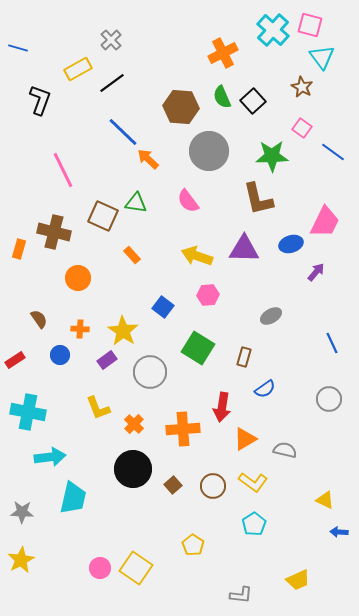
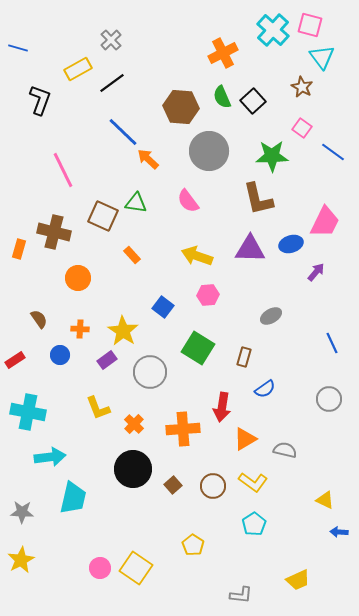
purple triangle at (244, 249): moved 6 px right
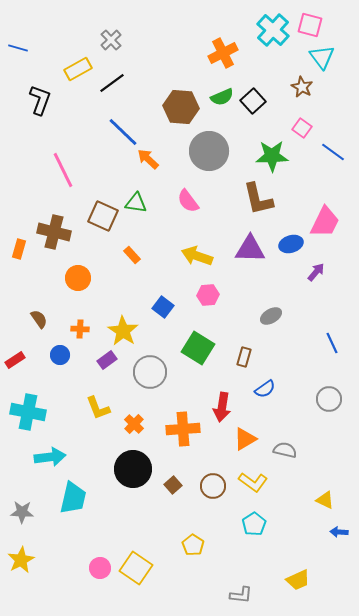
green semicircle at (222, 97): rotated 90 degrees counterclockwise
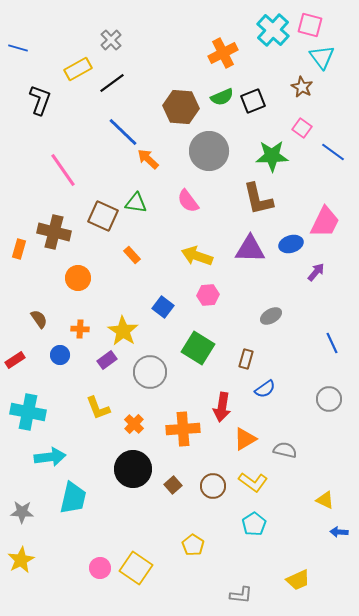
black square at (253, 101): rotated 20 degrees clockwise
pink line at (63, 170): rotated 9 degrees counterclockwise
brown rectangle at (244, 357): moved 2 px right, 2 px down
